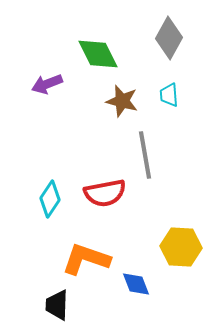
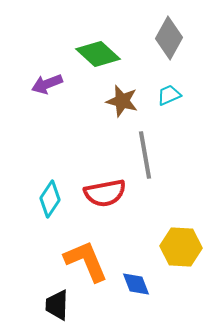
green diamond: rotated 21 degrees counterclockwise
cyan trapezoid: rotated 70 degrees clockwise
orange L-shape: moved 2 px down; rotated 48 degrees clockwise
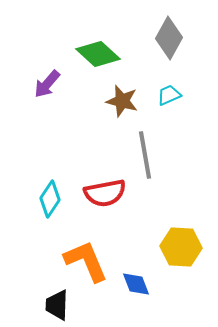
purple arrow: rotated 28 degrees counterclockwise
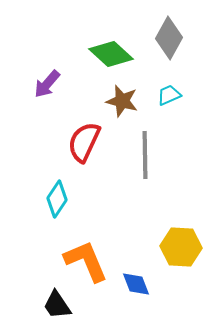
green diamond: moved 13 px right
gray line: rotated 9 degrees clockwise
red semicircle: moved 21 px left, 51 px up; rotated 126 degrees clockwise
cyan diamond: moved 7 px right
black trapezoid: rotated 36 degrees counterclockwise
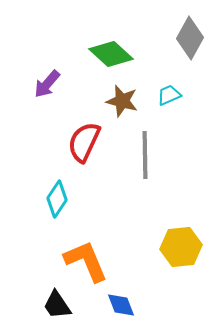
gray diamond: moved 21 px right
yellow hexagon: rotated 9 degrees counterclockwise
blue diamond: moved 15 px left, 21 px down
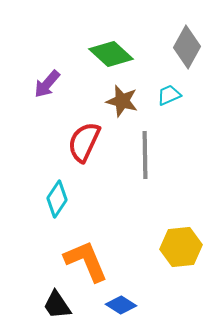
gray diamond: moved 3 px left, 9 px down
blue diamond: rotated 36 degrees counterclockwise
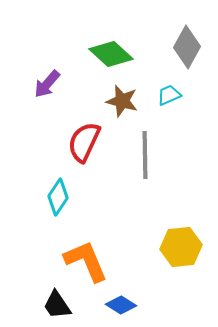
cyan diamond: moved 1 px right, 2 px up
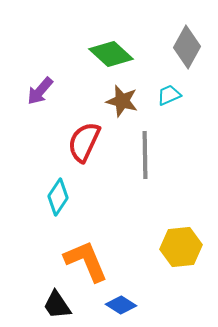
purple arrow: moved 7 px left, 7 px down
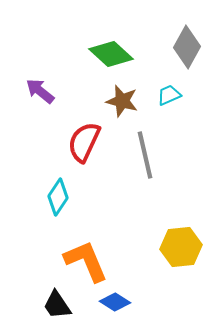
purple arrow: rotated 88 degrees clockwise
gray line: rotated 12 degrees counterclockwise
blue diamond: moved 6 px left, 3 px up
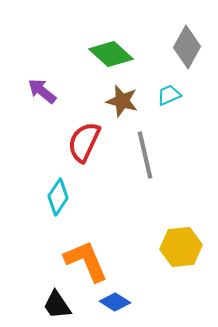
purple arrow: moved 2 px right
